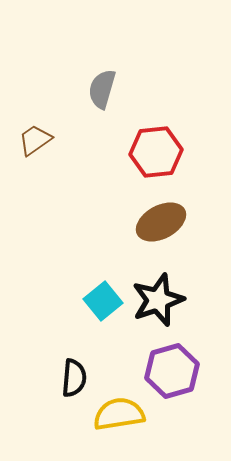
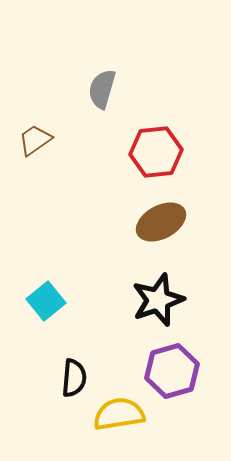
cyan square: moved 57 px left
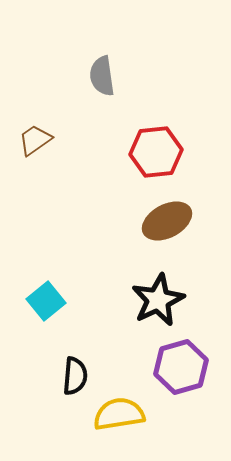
gray semicircle: moved 13 px up; rotated 24 degrees counterclockwise
brown ellipse: moved 6 px right, 1 px up
black star: rotated 6 degrees counterclockwise
purple hexagon: moved 9 px right, 4 px up
black semicircle: moved 1 px right, 2 px up
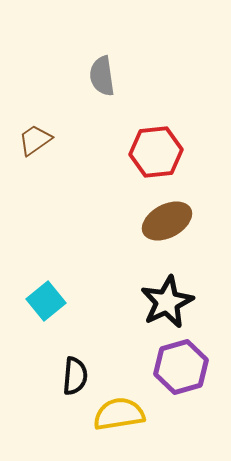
black star: moved 9 px right, 2 px down
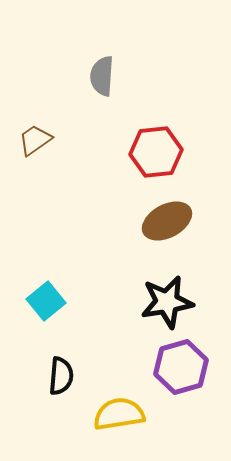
gray semicircle: rotated 12 degrees clockwise
black star: rotated 16 degrees clockwise
black semicircle: moved 14 px left
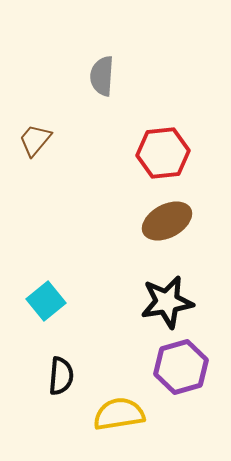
brown trapezoid: rotated 15 degrees counterclockwise
red hexagon: moved 7 px right, 1 px down
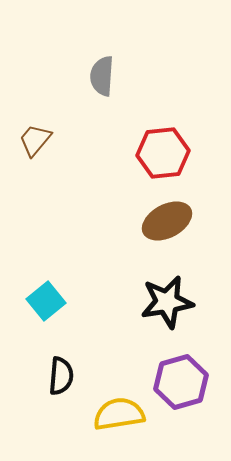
purple hexagon: moved 15 px down
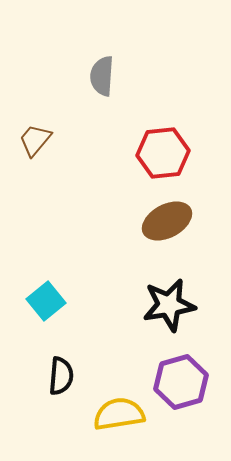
black star: moved 2 px right, 3 px down
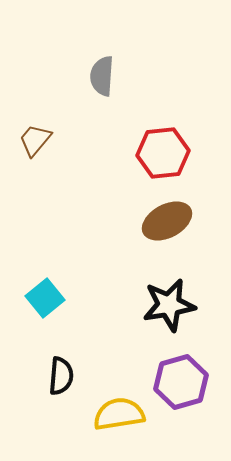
cyan square: moved 1 px left, 3 px up
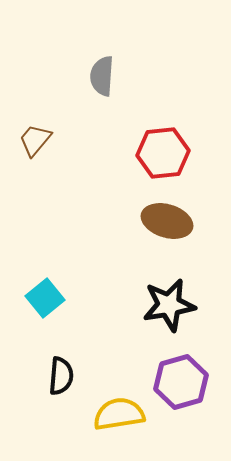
brown ellipse: rotated 45 degrees clockwise
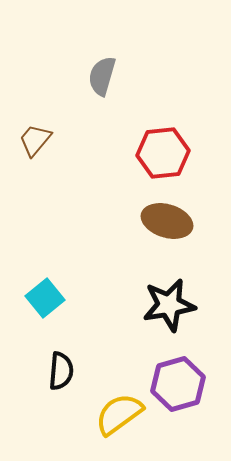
gray semicircle: rotated 12 degrees clockwise
black semicircle: moved 5 px up
purple hexagon: moved 3 px left, 2 px down
yellow semicircle: rotated 27 degrees counterclockwise
